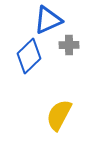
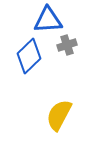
blue triangle: rotated 20 degrees clockwise
gray cross: moved 2 px left; rotated 18 degrees counterclockwise
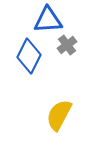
gray cross: rotated 18 degrees counterclockwise
blue diamond: rotated 20 degrees counterclockwise
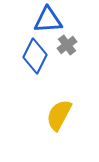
blue diamond: moved 6 px right
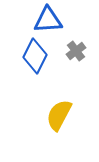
gray cross: moved 9 px right, 6 px down
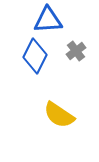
yellow semicircle: rotated 84 degrees counterclockwise
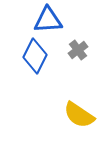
gray cross: moved 2 px right, 1 px up
yellow semicircle: moved 20 px right
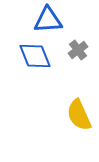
blue diamond: rotated 48 degrees counterclockwise
yellow semicircle: rotated 32 degrees clockwise
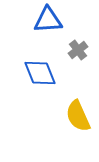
blue diamond: moved 5 px right, 17 px down
yellow semicircle: moved 1 px left, 1 px down
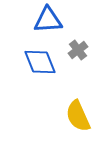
blue diamond: moved 11 px up
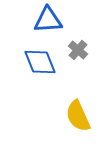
gray cross: rotated 12 degrees counterclockwise
